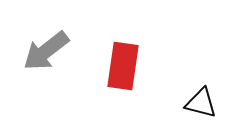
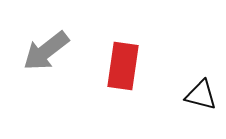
black triangle: moved 8 px up
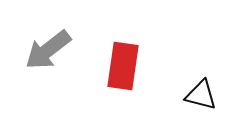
gray arrow: moved 2 px right, 1 px up
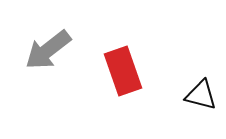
red rectangle: moved 5 px down; rotated 27 degrees counterclockwise
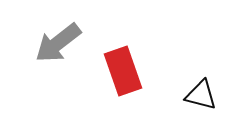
gray arrow: moved 10 px right, 7 px up
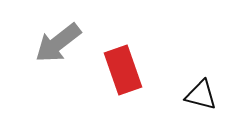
red rectangle: moved 1 px up
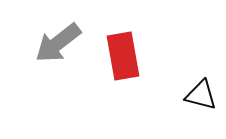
red rectangle: moved 14 px up; rotated 9 degrees clockwise
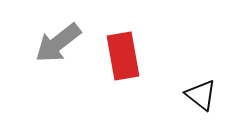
black triangle: rotated 24 degrees clockwise
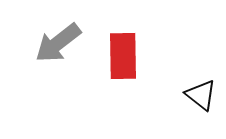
red rectangle: rotated 9 degrees clockwise
